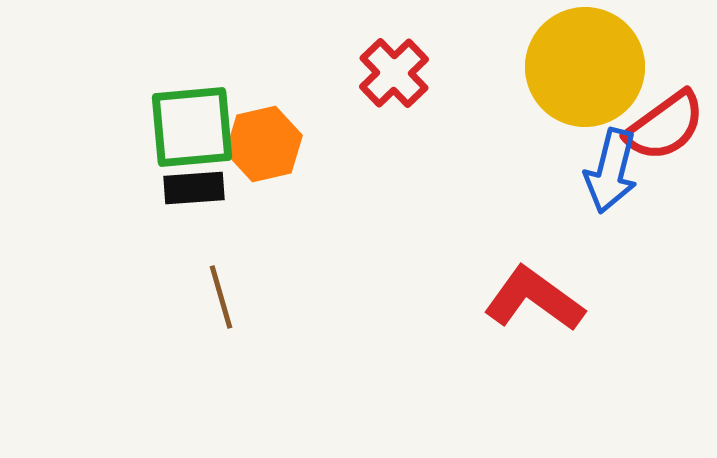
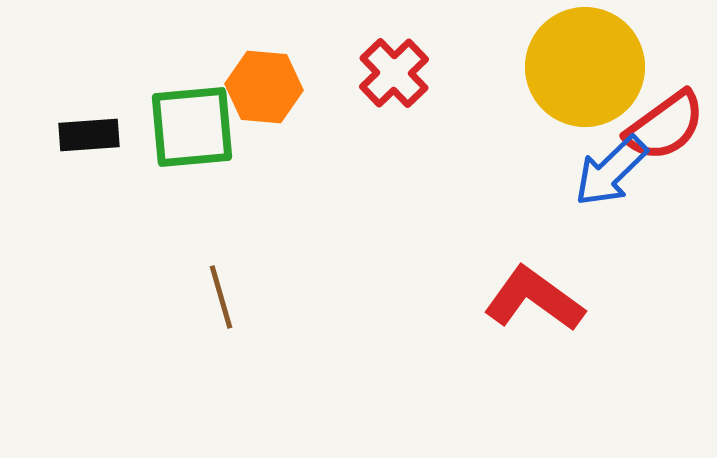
orange hexagon: moved 57 px up; rotated 18 degrees clockwise
blue arrow: rotated 32 degrees clockwise
black rectangle: moved 105 px left, 53 px up
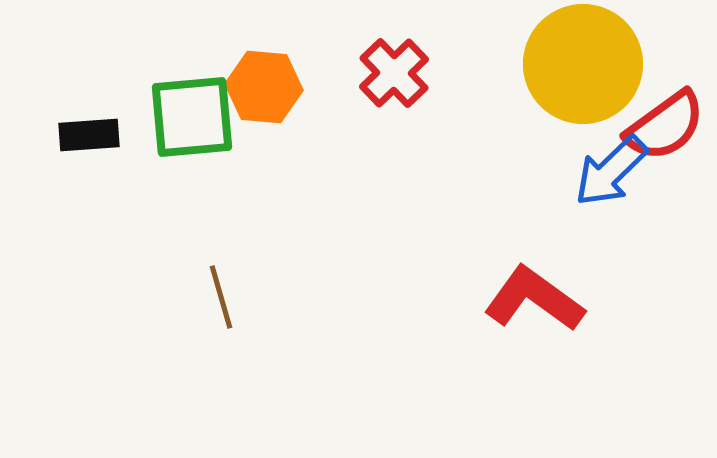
yellow circle: moved 2 px left, 3 px up
green square: moved 10 px up
